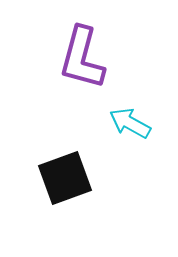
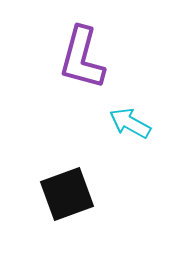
black square: moved 2 px right, 16 px down
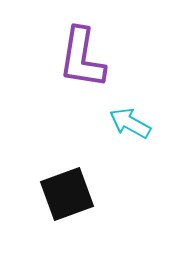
purple L-shape: rotated 6 degrees counterclockwise
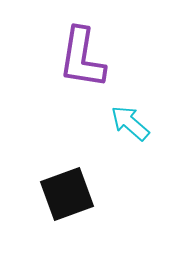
cyan arrow: rotated 12 degrees clockwise
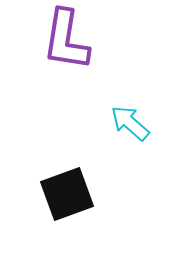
purple L-shape: moved 16 px left, 18 px up
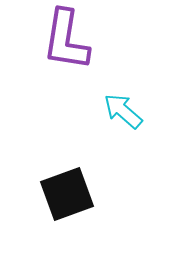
cyan arrow: moved 7 px left, 12 px up
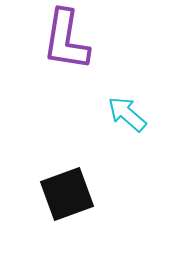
cyan arrow: moved 4 px right, 3 px down
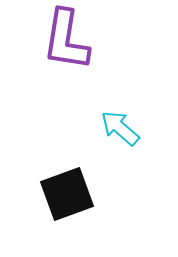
cyan arrow: moved 7 px left, 14 px down
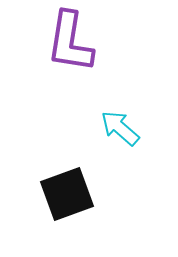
purple L-shape: moved 4 px right, 2 px down
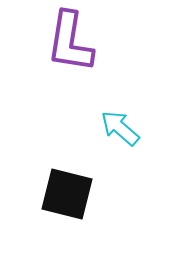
black square: rotated 34 degrees clockwise
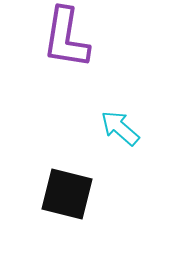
purple L-shape: moved 4 px left, 4 px up
